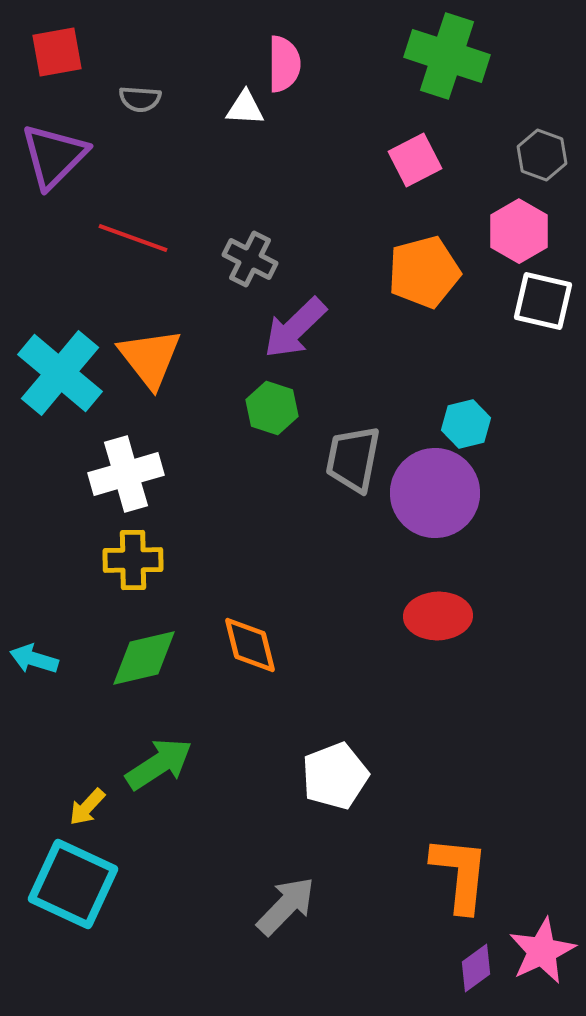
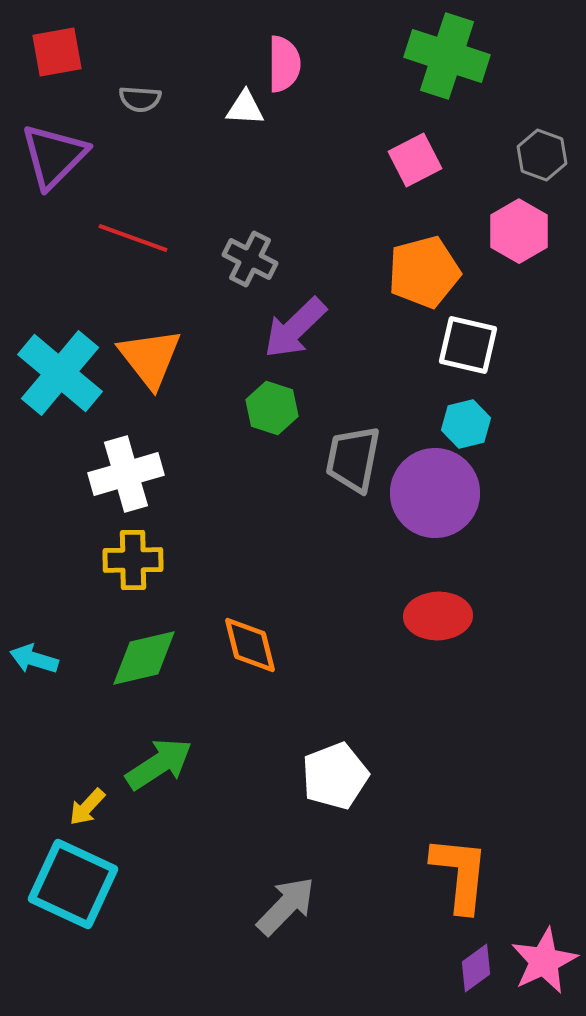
white square: moved 75 px left, 44 px down
pink star: moved 2 px right, 10 px down
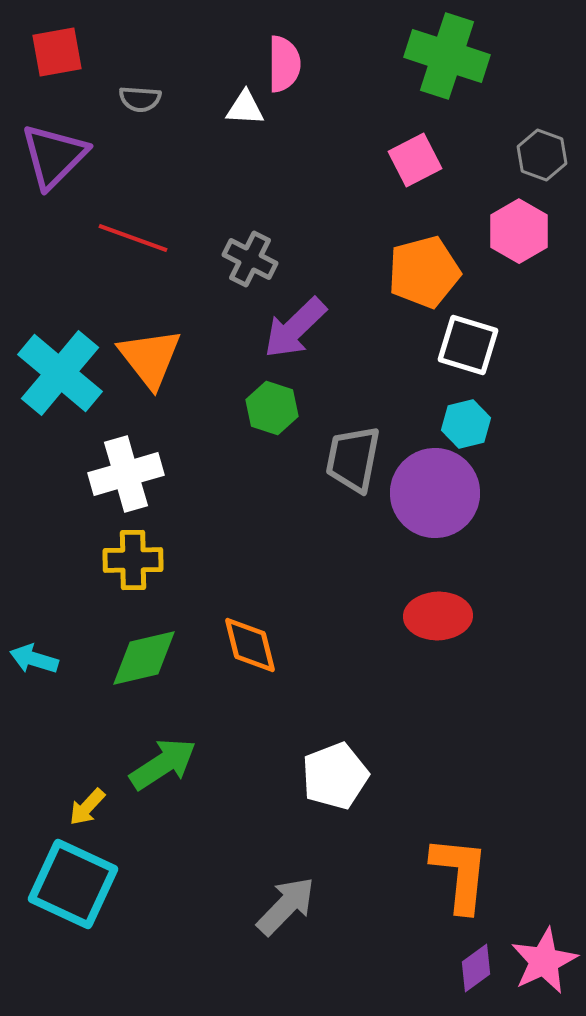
white square: rotated 4 degrees clockwise
green arrow: moved 4 px right
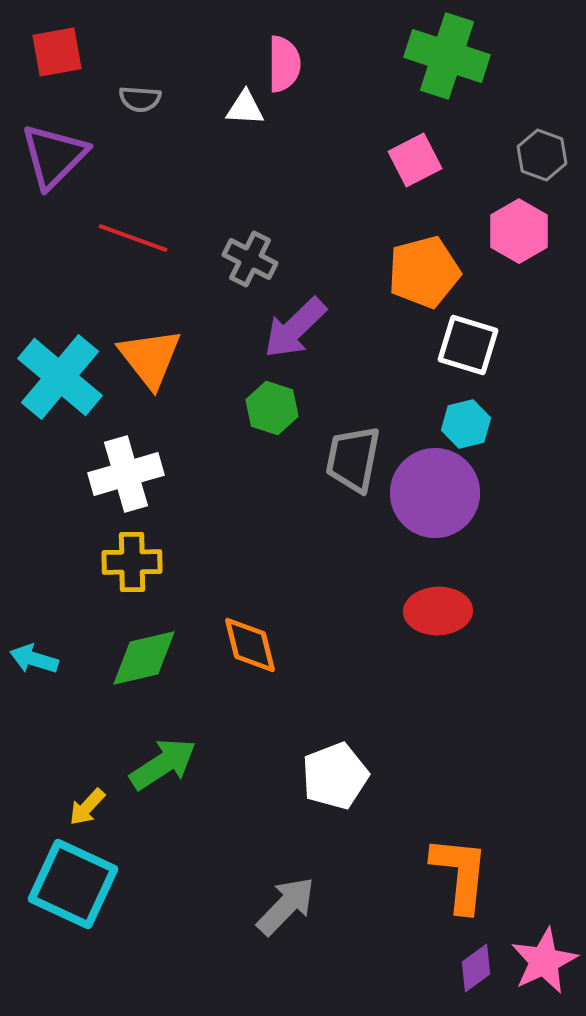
cyan cross: moved 4 px down
yellow cross: moved 1 px left, 2 px down
red ellipse: moved 5 px up
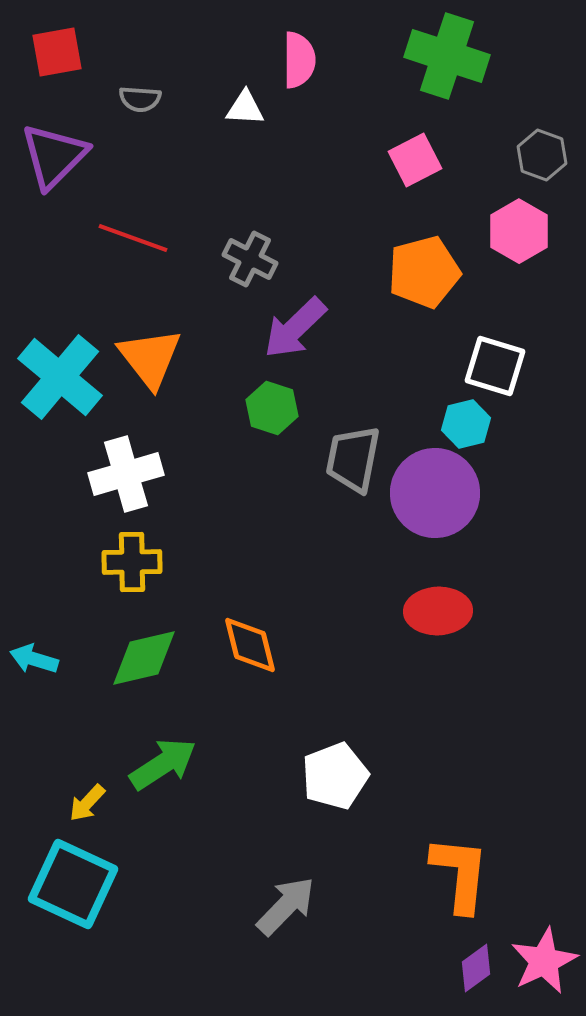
pink semicircle: moved 15 px right, 4 px up
white square: moved 27 px right, 21 px down
yellow arrow: moved 4 px up
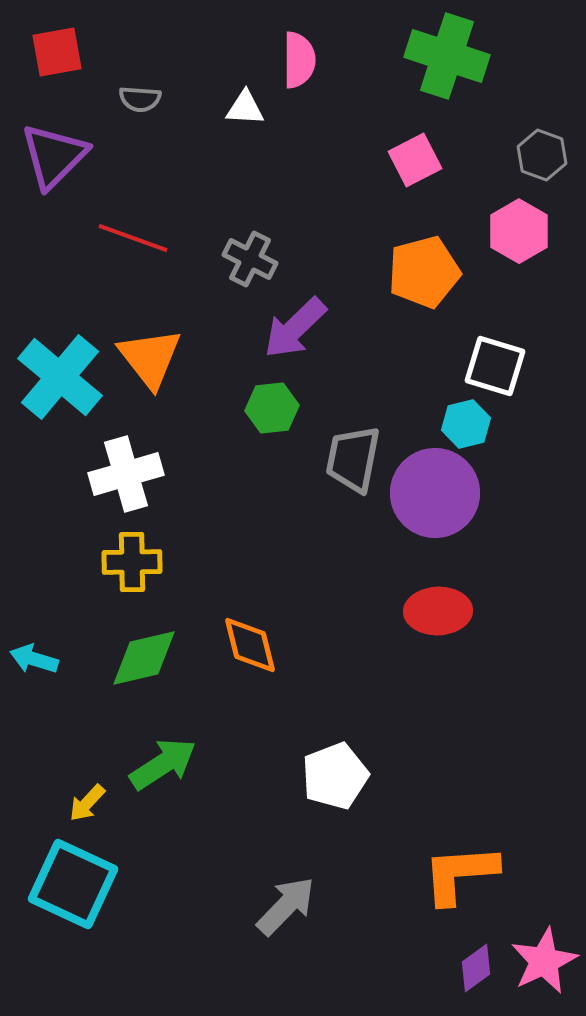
green hexagon: rotated 24 degrees counterclockwise
orange L-shape: rotated 100 degrees counterclockwise
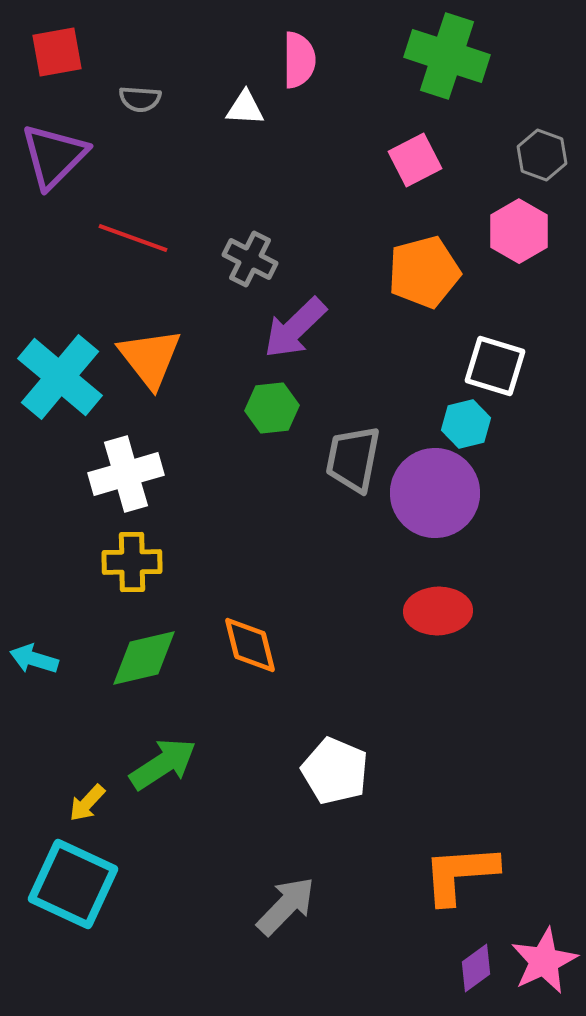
white pentagon: moved 5 px up; rotated 28 degrees counterclockwise
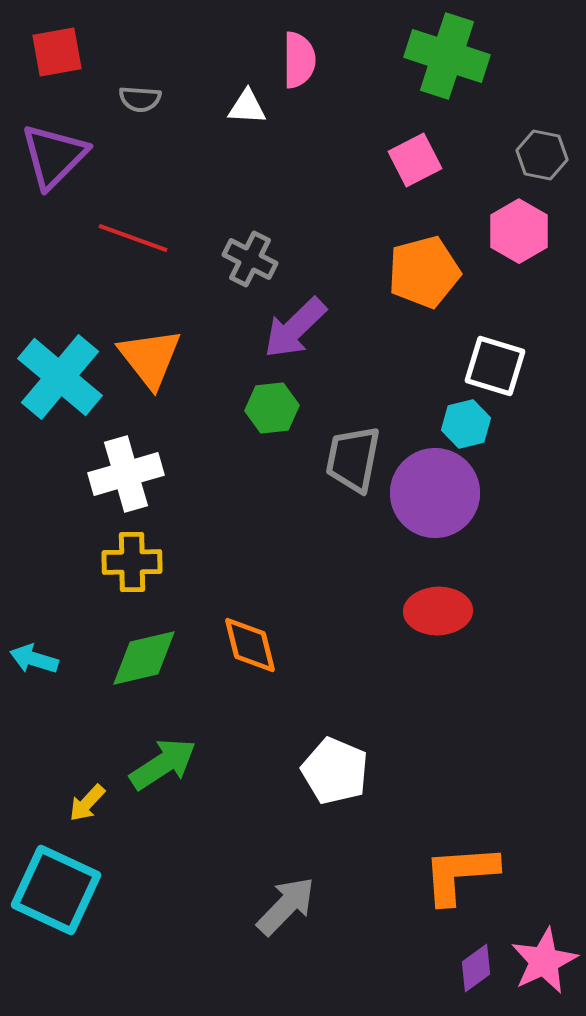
white triangle: moved 2 px right, 1 px up
gray hexagon: rotated 9 degrees counterclockwise
cyan square: moved 17 px left, 6 px down
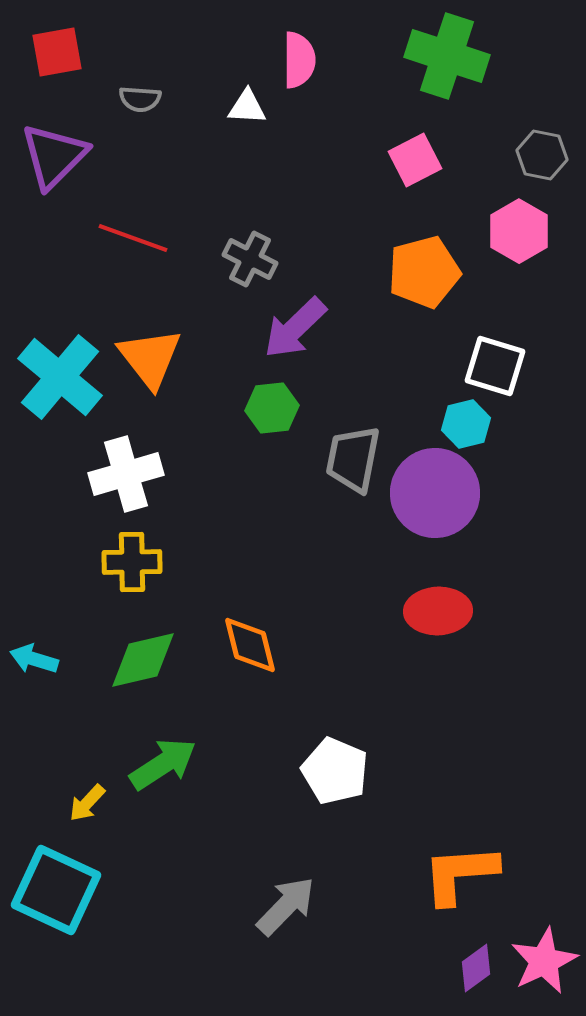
green diamond: moved 1 px left, 2 px down
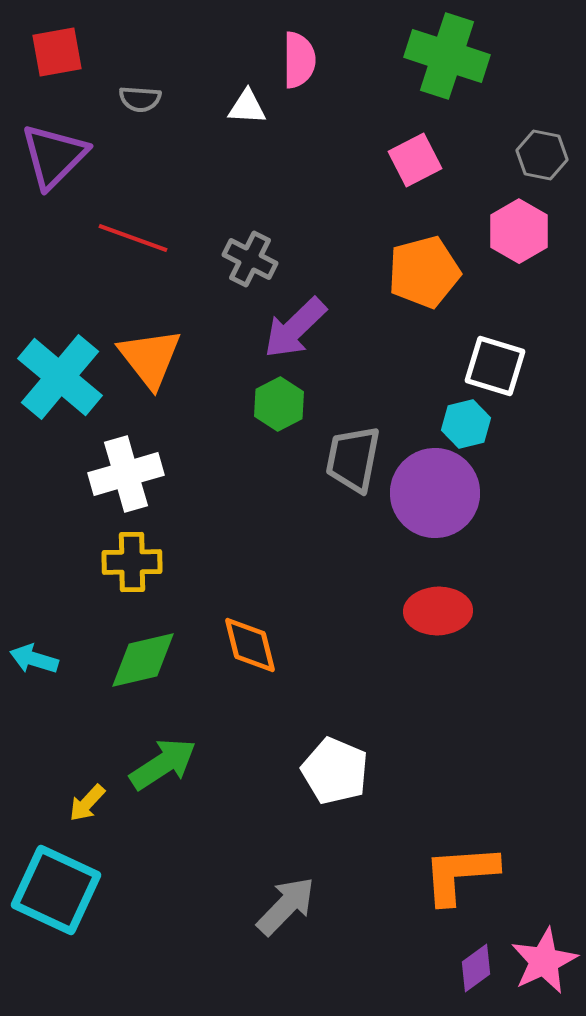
green hexagon: moved 7 px right, 4 px up; rotated 21 degrees counterclockwise
